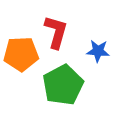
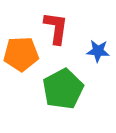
red L-shape: moved 4 px up; rotated 8 degrees counterclockwise
green pentagon: moved 4 px down
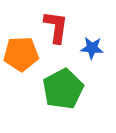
red L-shape: moved 1 px up
blue star: moved 6 px left, 3 px up
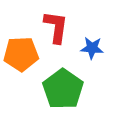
green pentagon: rotated 9 degrees counterclockwise
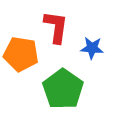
orange pentagon: rotated 12 degrees clockwise
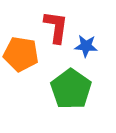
blue star: moved 6 px left, 2 px up
green pentagon: moved 8 px right
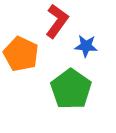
red L-shape: moved 1 px right, 6 px up; rotated 28 degrees clockwise
orange pentagon: rotated 16 degrees clockwise
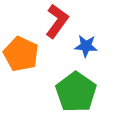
green pentagon: moved 5 px right, 3 px down
